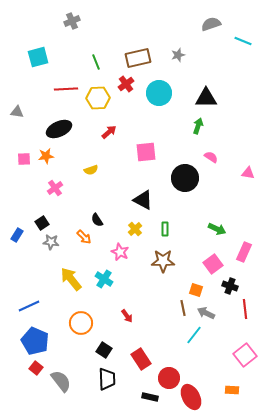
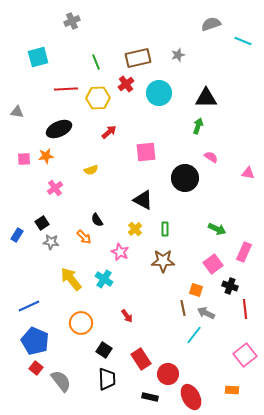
red circle at (169, 378): moved 1 px left, 4 px up
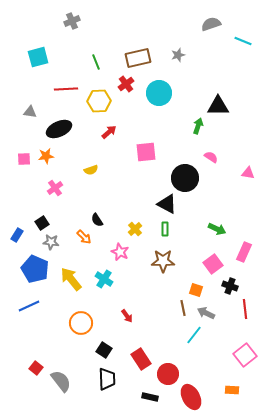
yellow hexagon at (98, 98): moved 1 px right, 3 px down
black triangle at (206, 98): moved 12 px right, 8 px down
gray triangle at (17, 112): moved 13 px right
black triangle at (143, 200): moved 24 px right, 4 px down
blue pentagon at (35, 341): moved 72 px up
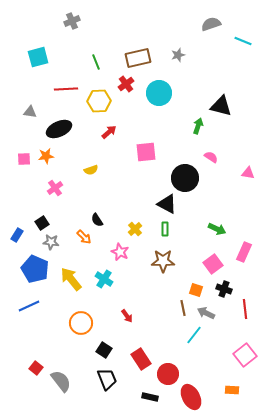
black triangle at (218, 106): moved 3 px right; rotated 15 degrees clockwise
black cross at (230, 286): moved 6 px left, 3 px down
black trapezoid at (107, 379): rotated 20 degrees counterclockwise
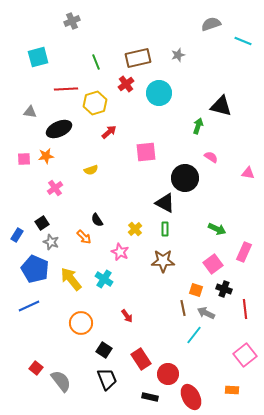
yellow hexagon at (99, 101): moved 4 px left, 2 px down; rotated 15 degrees counterclockwise
black triangle at (167, 204): moved 2 px left, 1 px up
gray star at (51, 242): rotated 14 degrees clockwise
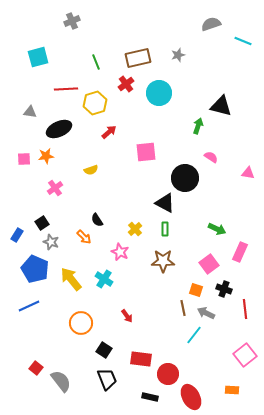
pink rectangle at (244, 252): moved 4 px left
pink square at (213, 264): moved 4 px left
red rectangle at (141, 359): rotated 50 degrees counterclockwise
